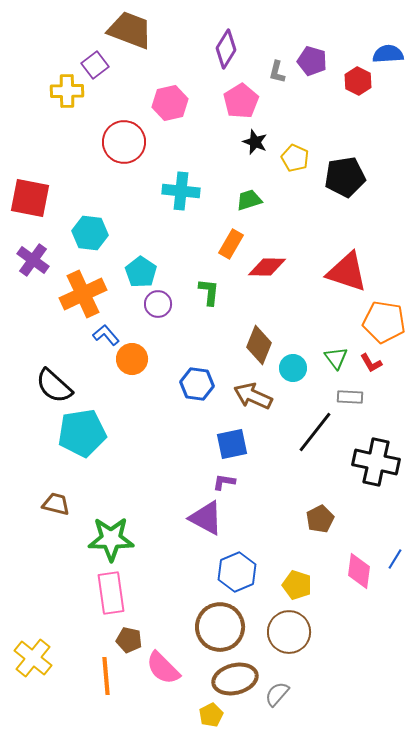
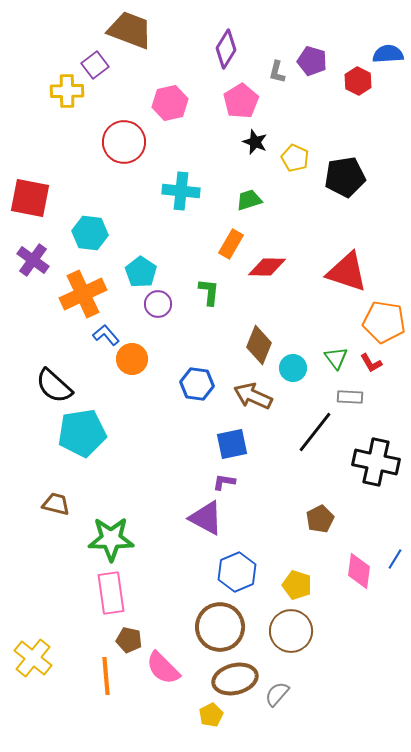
brown circle at (289, 632): moved 2 px right, 1 px up
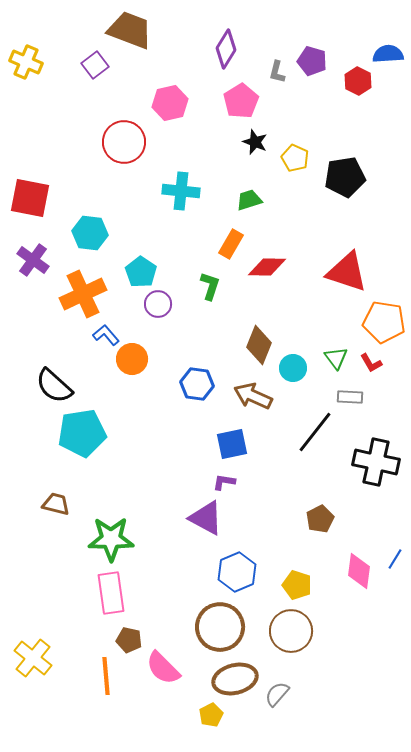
yellow cross at (67, 91): moved 41 px left, 29 px up; rotated 24 degrees clockwise
green L-shape at (209, 292): moved 1 px right, 6 px up; rotated 12 degrees clockwise
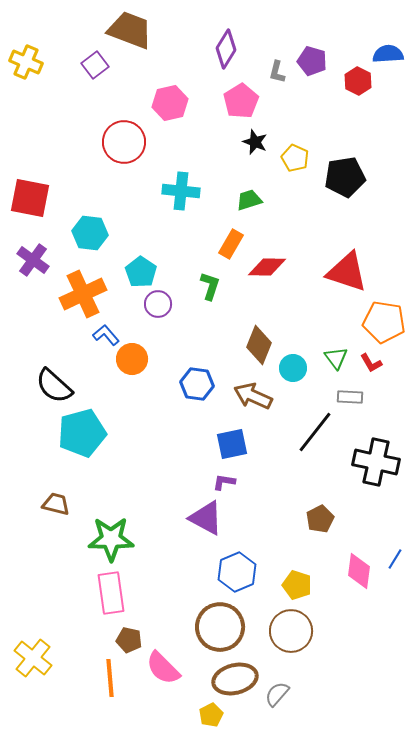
cyan pentagon at (82, 433): rotated 6 degrees counterclockwise
orange line at (106, 676): moved 4 px right, 2 px down
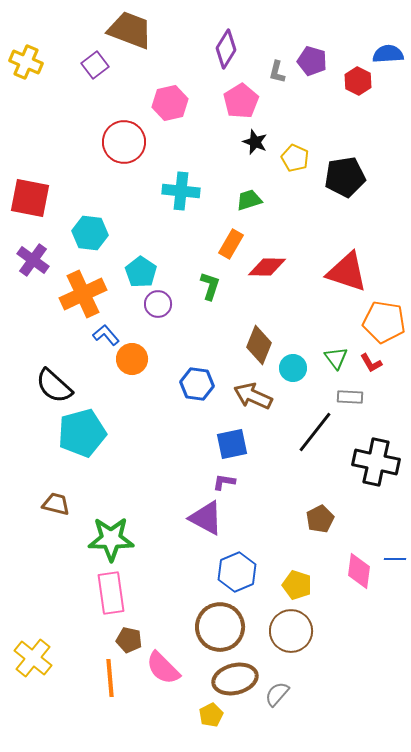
blue line at (395, 559): rotated 60 degrees clockwise
